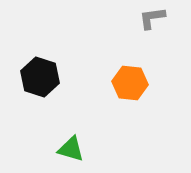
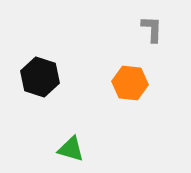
gray L-shape: moved 11 px down; rotated 100 degrees clockwise
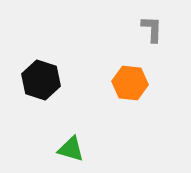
black hexagon: moved 1 px right, 3 px down
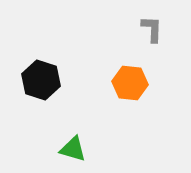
green triangle: moved 2 px right
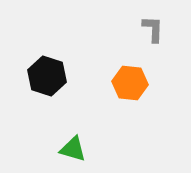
gray L-shape: moved 1 px right
black hexagon: moved 6 px right, 4 px up
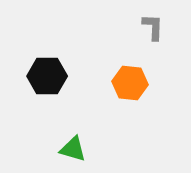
gray L-shape: moved 2 px up
black hexagon: rotated 18 degrees counterclockwise
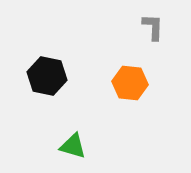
black hexagon: rotated 12 degrees clockwise
green triangle: moved 3 px up
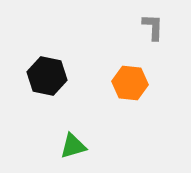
green triangle: rotated 32 degrees counterclockwise
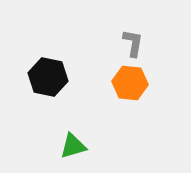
gray L-shape: moved 20 px left, 16 px down; rotated 8 degrees clockwise
black hexagon: moved 1 px right, 1 px down
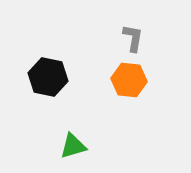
gray L-shape: moved 5 px up
orange hexagon: moved 1 px left, 3 px up
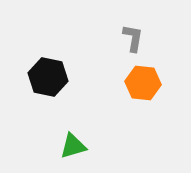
orange hexagon: moved 14 px right, 3 px down
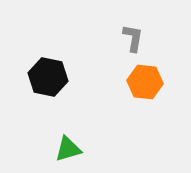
orange hexagon: moved 2 px right, 1 px up
green triangle: moved 5 px left, 3 px down
